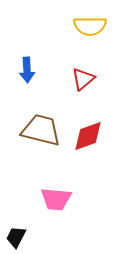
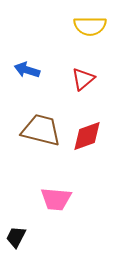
blue arrow: rotated 110 degrees clockwise
red diamond: moved 1 px left
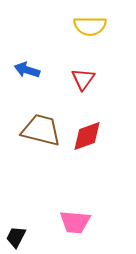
red triangle: rotated 15 degrees counterclockwise
pink trapezoid: moved 19 px right, 23 px down
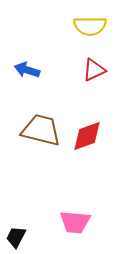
red triangle: moved 11 px right, 9 px up; rotated 30 degrees clockwise
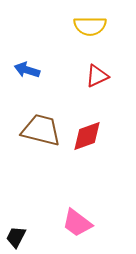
red triangle: moved 3 px right, 6 px down
pink trapezoid: moved 2 px right, 1 px down; rotated 32 degrees clockwise
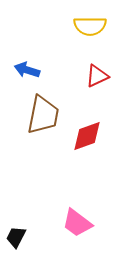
brown trapezoid: moved 2 px right, 15 px up; rotated 87 degrees clockwise
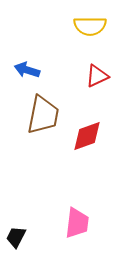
pink trapezoid: rotated 120 degrees counterclockwise
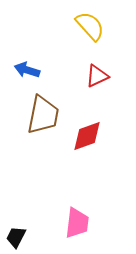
yellow semicircle: rotated 132 degrees counterclockwise
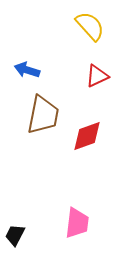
black trapezoid: moved 1 px left, 2 px up
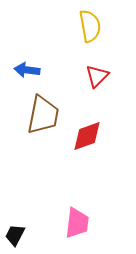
yellow semicircle: rotated 32 degrees clockwise
blue arrow: rotated 10 degrees counterclockwise
red triangle: rotated 20 degrees counterclockwise
